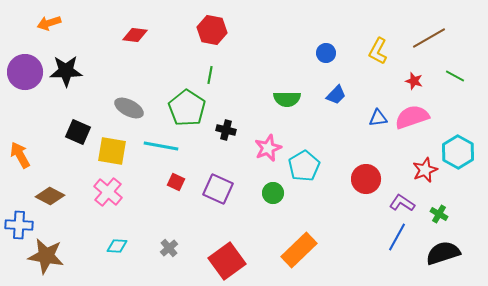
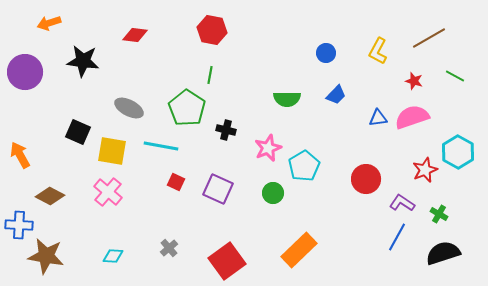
black star at (66, 71): moved 17 px right, 10 px up; rotated 8 degrees clockwise
cyan diamond at (117, 246): moved 4 px left, 10 px down
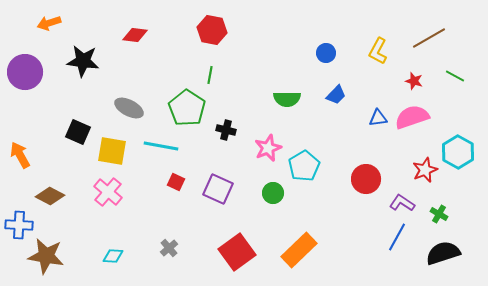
red square at (227, 261): moved 10 px right, 9 px up
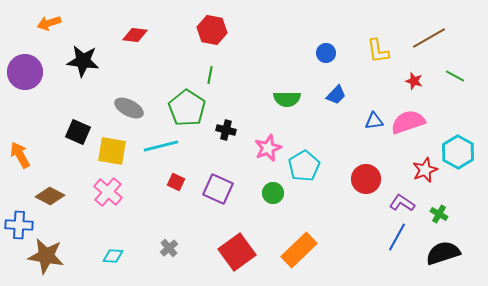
yellow L-shape at (378, 51): rotated 36 degrees counterclockwise
pink semicircle at (412, 117): moved 4 px left, 5 px down
blue triangle at (378, 118): moved 4 px left, 3 px down
cyan line at (161, 146): rotated 24 degrees counterclockwise
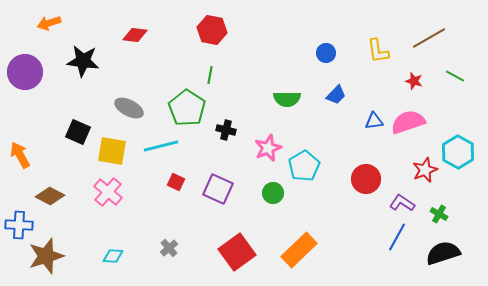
brown star at (46, 256): rotated 27 degrees counterclockwise
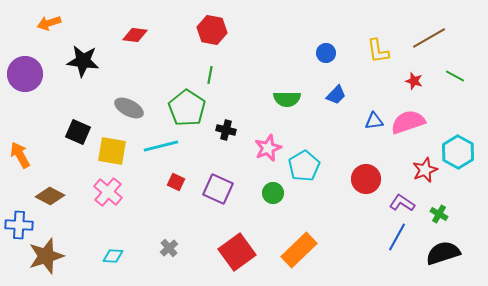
purple circle at (25, 72): moved 2 px down
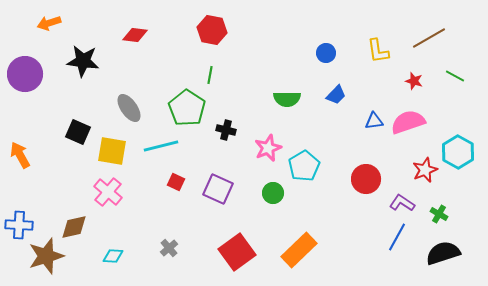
gray ellipse at (129, 108): rotated 28 degrees clockwise
brown diamond at (50, 196): moved 24 px right, 31 px down; rotated 40 degrees counterclockwise
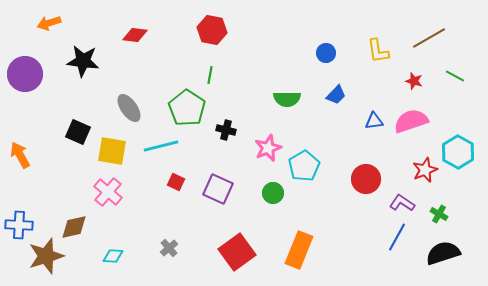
pink semicircle at (408, 122): moved 3 px right, 1 px up
orange rectangle at (299, 250): rotated 24 degrees counterclockwise
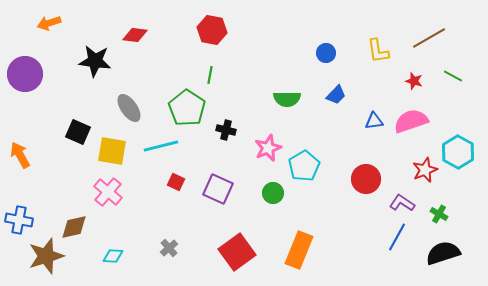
black star at (83, 61): moved 12 px right
green line at (455, 76): moved 2 px left
blue cross at (19, 225): moved 5 px up; rotated 8 degrees clockwise
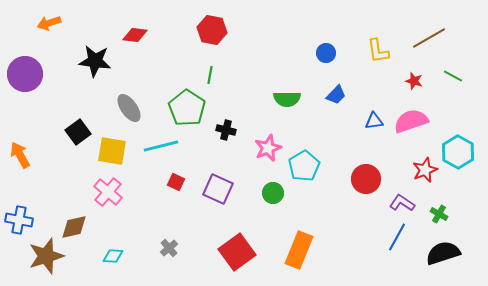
black square at (78, 132): rotated 30 degrees clockwise
